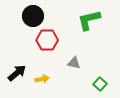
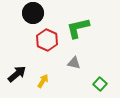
black circle: moved 3 px up
green L-shape: moved 11 px left, 8 px down
red hexagon: rotated 25 degrees clockwise
black arrow: moved 1 px down
yellow arrow: moved 1 px right, 2 px down; rotated 48 degrees counterclockwise
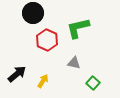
green square: moved 7 px left, 1 px up
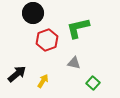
red hexagon: rotated 15 degrees clockwise
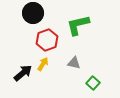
green L-shape: moved 3 px up
black arrow: moved 6 px right, 1 px up
yellow arrow: moved 17 px up
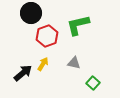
black circle: moved 2 px left
red hexagon: moved 4 px up
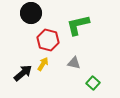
red hexagon: moved 1 px right, 4 px down; rotated 25 degrees counterclockwise
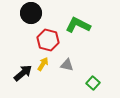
green L-shape: rotated 40 degrees clockwise
gray triangle: moved 7 px left, 2 px down
